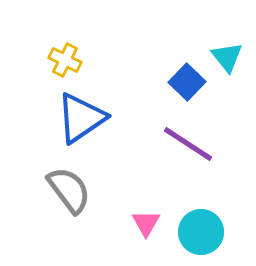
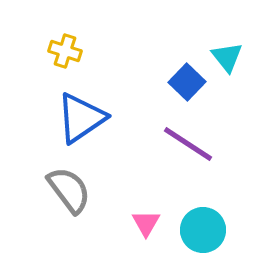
yellow cross: moved 9 px up; rotated 8 degrees counterclockwise
cyan circle: moved 2 px right, 2 px up
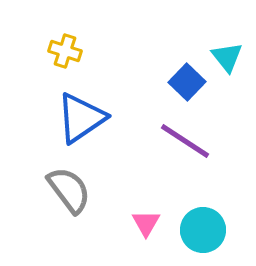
purple line: moved 3 px left, 3 px up
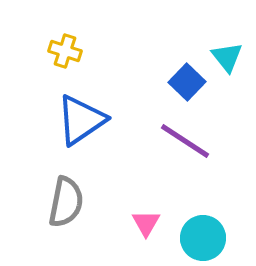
blue triangle: moved 2 px down
gray semicircle: moved 3 px left, 12 px down; rotated 48 degrees clockwise
cyan circle: moved 8 px down
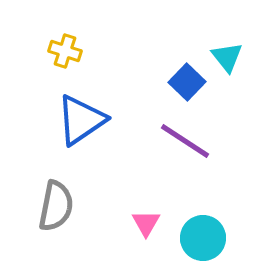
gray semicircle: moved 10 px left, 4 px down
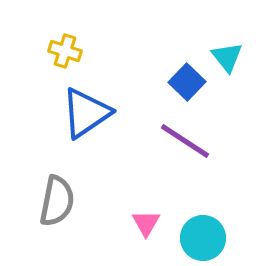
blue triangle: moved 5 px right, 7 px up
gray semicircle: moved 1 px right, 5 px up
